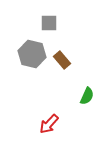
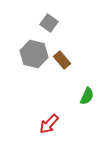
gray square: rotated 36 degrees clockwise
gray hexagon: moved 2 px right
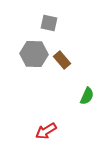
gray square: rotated 24 degrees counterclockwise
gray hexagon: rotated 12 degrees counterclockwise
red arrow: moved 3 px left, 7 px down; rotated 15 degrees clockwise
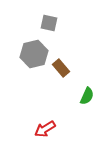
gray hexagon: rotated 16 degrees counterclockwise
brown rectangle: moved 1 px left, 8 px down
red arrow: moved 1 px left, 2 px up
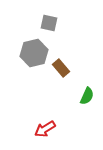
gray hexagon: moved 1 px up
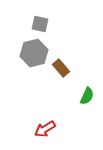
gray square: moved 9 px left, 1 px down
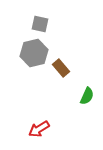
red arrow: moved 6 px left
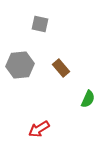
gray hexagon: moved 14 px left, 12 px down; rotated 8 degrees clockwise
green semicircle: moved 1 px right, 3 px down
